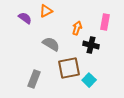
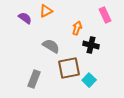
pink rectangle: moved 7 px up; rotated 35 degrees counterclockwise
gray semicircle: moved 2 px down
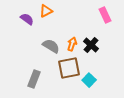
purple semicircle: moved 2 px right, 1 px down
orange arrow: moved 5 px left, 16 px down
black cross: rotated 28 degrees clockwise
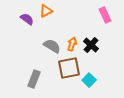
gray semicircle: moved 1 px right
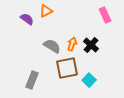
brown square: moved 2 px left
gray rectangle: moved 2 px left, 1 px down
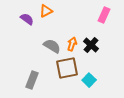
pink rectangle: moved 1 px left; rotated 49 degrees clockwise
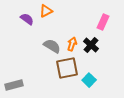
pink rectangle: moved 1 px left, 7 px down
gray rectangle: moved 18 px left, 5 px down; rotated 54 degrees clockwise
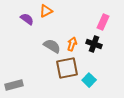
black cross: moved 3 px right, 1 px up; rotated 21 degrees counterclockwise
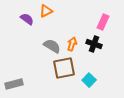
brown square: moved 3 px left
gray rectangle: moved 1 px up
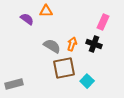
orange triangle: rotated 24 degrees clockwise
cyan square: moved 2 px left, 1 px down
